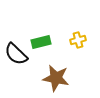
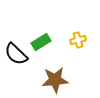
green rectangle: rotated 18 degrees counterclockwise
brown star: moved 1 px left, 2 px down; rotated 16 degrees counterclockwise
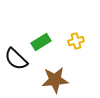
yellow cross: moved 2 px left, 1 px down
black semicircle: moved 5 px down
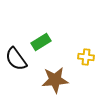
yellow cross: moved 10 px right, 16 px down; rotated 21 degrees clockwise
black semicircle: rotated 10 degrees clockwise
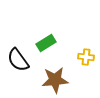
green rectangle: moved 5 px right, 1 px down
black semicircle: moved 2 px right, 1 px down
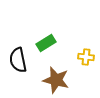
black semicircle: rotated 25 degrees clockwise
brown star: moved 1 px right; rotated 20 degrees clockwise
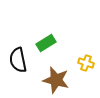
yellow cross: moved 6 px down; rotated 14 degrees clockwise
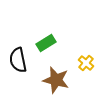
yellow cross: rotated 21 degrees clockwise
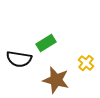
black semicircle: moved 1 px right, 1 px up; rotated 70 degrees counterclockwise
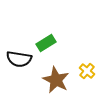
yellow cross: moved 1 px right, 8 px down
brown star: rotated 12 degrees clockwise
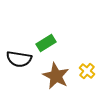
brown star: moved 4 px up
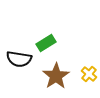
yellow cross: moved 2 px right, 3 px down
brown star: rotated 12 degrees clockwise
